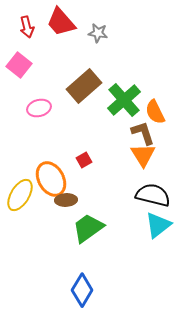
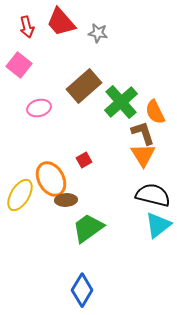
green cross: moved 3 px left, 2 px down
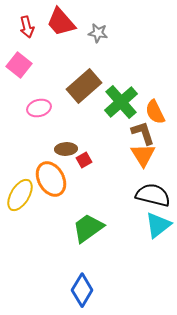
brown ellipse: moved 51 px up
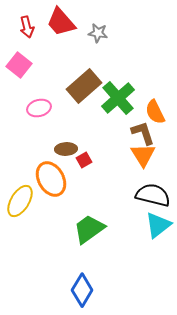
green cross: moved 3 px left, 4 px up
yellow ellipse: moved 6 px down
green trapezoid: moved 1 px right, 1 px down
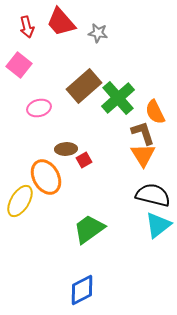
orange ellipse: moved 5 px left, 2 px up
blue diamond: rotated 32 degrees clockwise
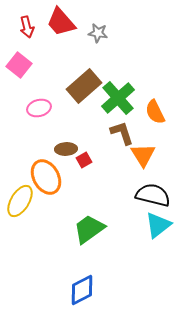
brown L-shape: moved 21 px left
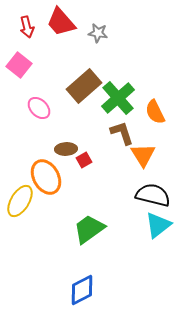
pink ellipse: rotated 60 degrees clockwise
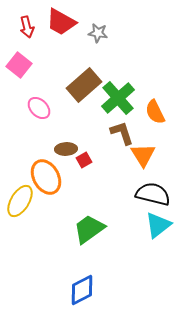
red trapezoid: rotated 20 degrees counterclockwise
brown rectangle: moved 1 px up
black semicircle: moved 1 px up
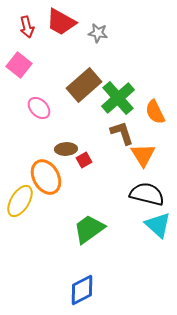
black semicircle: moved 6 px left
cyan triangle: rotated 40 degrees counterclockwise
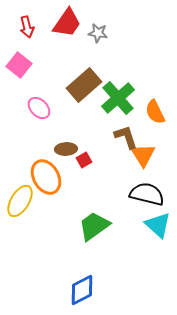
red trapezoid: moved 6 px right, 1 px down; rotated 84 degrees counterclockwise
brown L-shape: moved 4 px right, 4 px down
green trapezoid: moved 5 px right, 3 px up
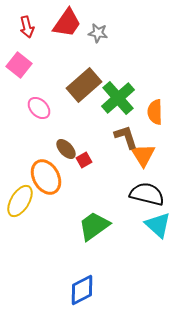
orange semicircle: rotated 25 degrees clockwise
brown ellipse: rotated 50 degrees clockwise
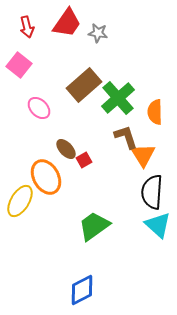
black semicircle: moved 5 px right, 2 px up; rotated 100 degrees counterclockwise
